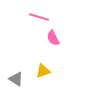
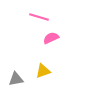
pink semicircle: moved 2 px left; rotated 91 degrees clockwise
gray triangle: rotated 42 degrees counterclockwise
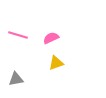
pink line: moved 21 px left, 18 px down
yellow triangle: moved 13 px right, 8 px up
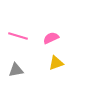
pink line: moved 1 px down
gray triangle: moved 9 px up
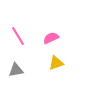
pink line: rotated 42 degrees clockwise
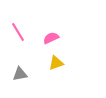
pink line: moved 4 px up
gray triangle: moved 4 px right, 4 px down
